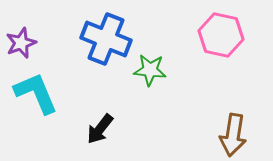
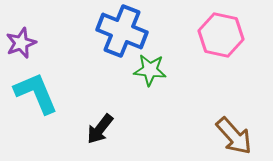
blue cross: moved 16 px right, 8 px up
brown arrow: moved 1 px right, 1 px down; rotated 51 degrees counterclockwise
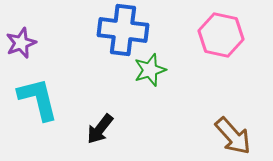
blue cross: moved 1 px right, 1 px up; rotated 15 degrees counterclockwise
green star: rotated 24 degrees counterclockwise
cyan L-shape: moved 2 px right, 6 px down; rotated 9 degrees clockwise
brown arrow: moved 1 px left
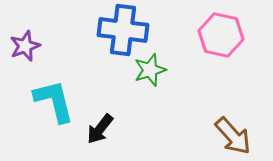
purple star: moved 4 px right, 3 px down
cyan L-shape: moved 16 px right, 2 px down
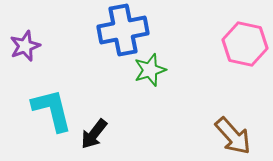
blue cross: rotated 18 degrees counterclockwise
pink hexagon: moved 24 px right, 9 px down
cyan L-shape: moved 2 px left, 9 px down
black arrow: moved 6 px left, 5 px down
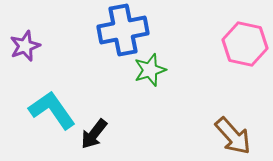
cyan L-shape: rotated 21 degrees counterclockwise
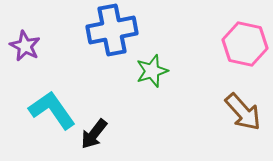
blue cross: moved 11 px left
purple star: rotated 24 degrees counterclockwise
green star: moved 2 px right, 1 px down
brown arrow: moved 10 px right, 24 px up
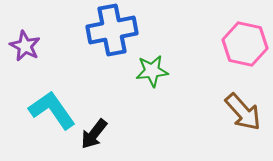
green star: rotated 12 degrees clockwise
